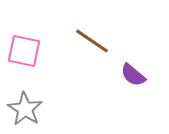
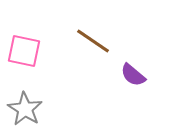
brown line: moved 1 px right
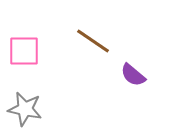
pink square: rotated 12 degrees counterclockwise
gray star: rotated 20 degrees counterclockwise
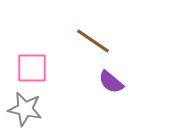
pink square: moved 8 px right, 17 px down
purple semicircle: moved 22 px left, 7 px down
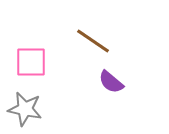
pink square: moved 1 px left, 6 px up
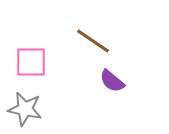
purple semicircle: moved 1 px right, 1 px up
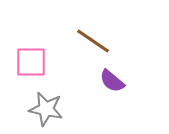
gray star: moved 21 px right
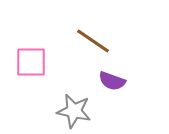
purple semicircle: rotated 20 degrees counterclockwise
gray star: moved 28 px right, 2 px down
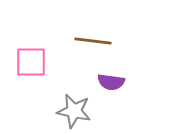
brown line: rotated 27 degrees counterclockwise
purple semicircle: moved 1 px left, 1 px down; rotated 12 degrees counterclockwise
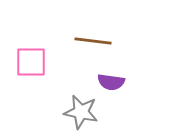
gray star: moved 7 px right, 1 px down
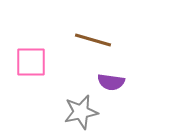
brown line: moved 1 px up; rotated 9 degrees clockwise
gray star: rotated 24 degrees counterclockwise
